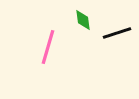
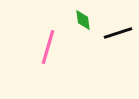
black line: moved 1 px right
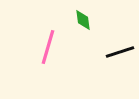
black line: moved 2 px right, 19 px down
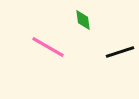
pink line: rotated 76 degrees counterclockwise
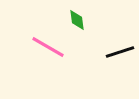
green diamond: moved 6 px left
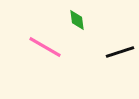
pink line: moved 3 px left
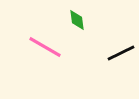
black line: moved 1 px right, 1 px down; rotated 8 degrees counterclockwise
